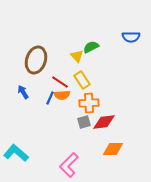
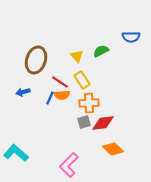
green semicircle: moved 10 px right, 4 px down
blue arrow: rotated 72 degrees counterclockwise
red diamond: moved 1 px left, 1 px down
orange diamond: rotated 45 degrees clockwise
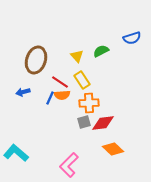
blue semicircle: moved 1 px right, 1 px down; rotated 18 degrees counterclockwise
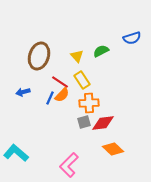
brown ellipse: moved 3 px right, 4 px up
orange semicircle: rotated 42 degrees counterclockwise
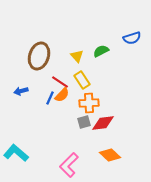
blue arrow: moved 2 px left, 1 px up
orange diamond: moved 3 px left, 6 px down
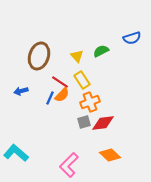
orange cross: moved 1 px right, 1 px up; rotated 18 degrees counterclockwise
